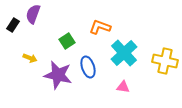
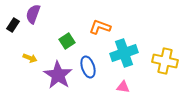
cyan cross: rotated 24 degrees clockwise
purple star: rotated 20 degrees clockwise
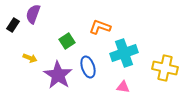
yellow cross: moved 7 px down
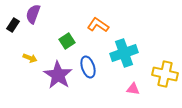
orange L-shape: moved 2 px left, 2 px up; rotated 15 degrees clockwise
yellow cross: moved 6 px down
pink triangle: moved 10 px right, 2 px down
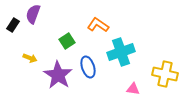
cyan cross: moved 3 px left, 1 px up
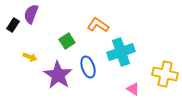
purple semicircle: moved 2 px left
yellow arrow: moved 1 px up
pink triangle: rotated 24 degrees clockwise
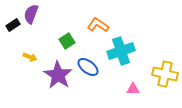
black rectangle: rotated 24 degrees clockwise
cyan cross: moved 1 px up
blue ellipse: rotated 35 degrees counterclockwise
pink triangle: rotated 32 degrees counterclockwise
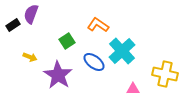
cyan cross: moved 1 px right; rotated 24 degrees counterclockwise
blue ellipse: moved 6 px right, 5 px up
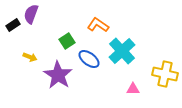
blue ellipse: moved 5 px left, 3 px up
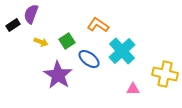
yellow arrow: moved 11 px right, 15 px up
